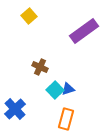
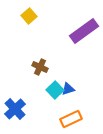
orange rectangle: moved 5 px right; rotated 50 degrees clockwise
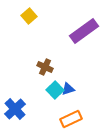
brown cross: moved 5 px right
